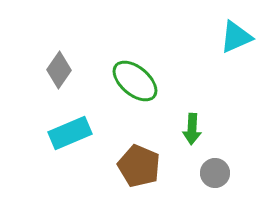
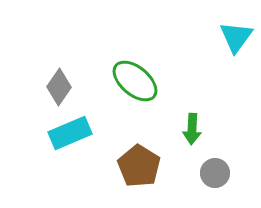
cyan triangle: rotated 30 degrees counterclockwise
gray diamond: moved 17 px down
brown pentagon: rotated 9 degrees clockwise
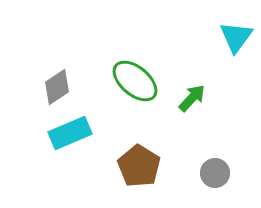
gray diamond: moved 2 px left; rotated 21 degrees clockwise
green arrow: moved 31 px up; rotated 140 degrees counterclockwise
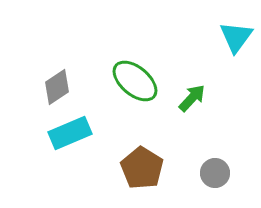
brown pentagon: moved 3 px right, 2 px down
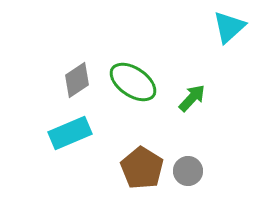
cyan triangle: moved 7 px left, 10 px up; rotated 12 degrees clockwise
green ellipse: moved 2 px left, 1 px down; rotated 6 degrees counterclockwise
gray diamond: moved 20 px right, 7 px up
gray circle: moved 27 px left, 2 px up
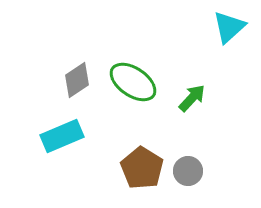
cyan rectangle: moved 8 px left, 3 px down
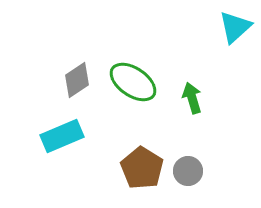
cyan triangle: moved 6 px right
green arrow: rotated 60 degrees counterclockwise
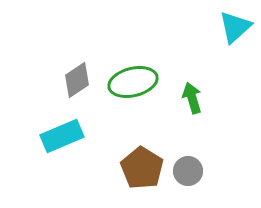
green ellipse: rotated 48 degrees counterclockwise
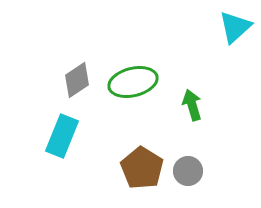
green arrow: moved 7 px down
cyan rectangle: rotated 45 degrees counterclockwise
